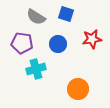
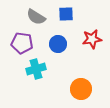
blue square: rotated 21 degrees counterclockwise
orange circle: moved 3 px right
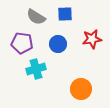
blue square: moved 1 px left
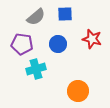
gray semicircle: rotated 72 degrees counterclockwise
red star: rotated 24 degrees clockwise
purple pentagon: moved 1 px down
orange circle: moved 3 px left, 2 px down
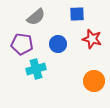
blue square: moved 12 px right
orange circle: moved 16 px right, 10 px up
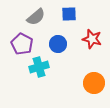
blue square: moved 8 px left
purple pentagon: rotated 20 degrees clockwise
cyan cross: moved 3 px right, 2 px up
orange circle: moved 2 px down
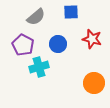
blue square: moved 2 px right, 2 px up
purple pentagon: moved 1 px right, 1 px down
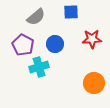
red star: rotated 18 degrees counterclockwise
blue circle: moved 3 px left
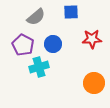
blue circle: moved 2 px left
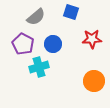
blue square: rotated 21 degrees clockwise
purple pentagon: moved 1 px up
orange circle: moved 2 px up
